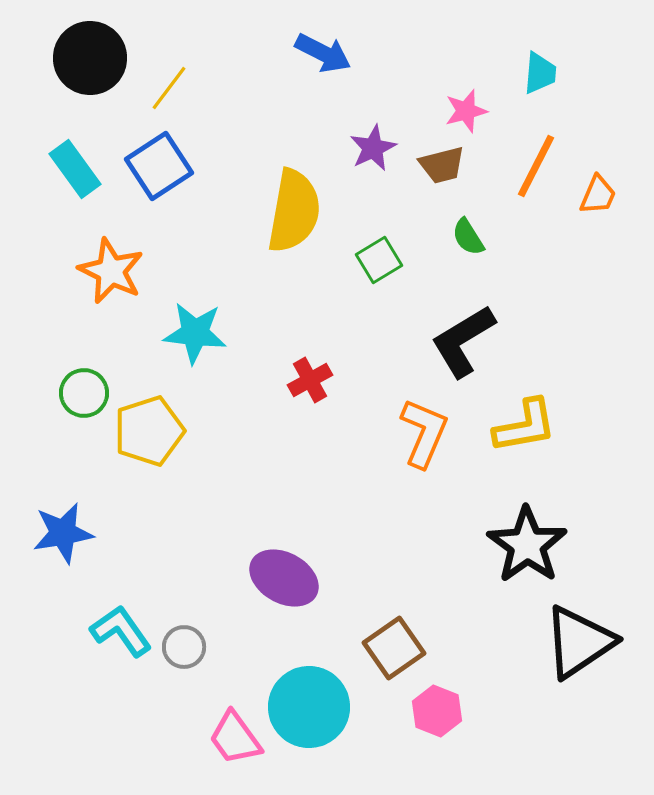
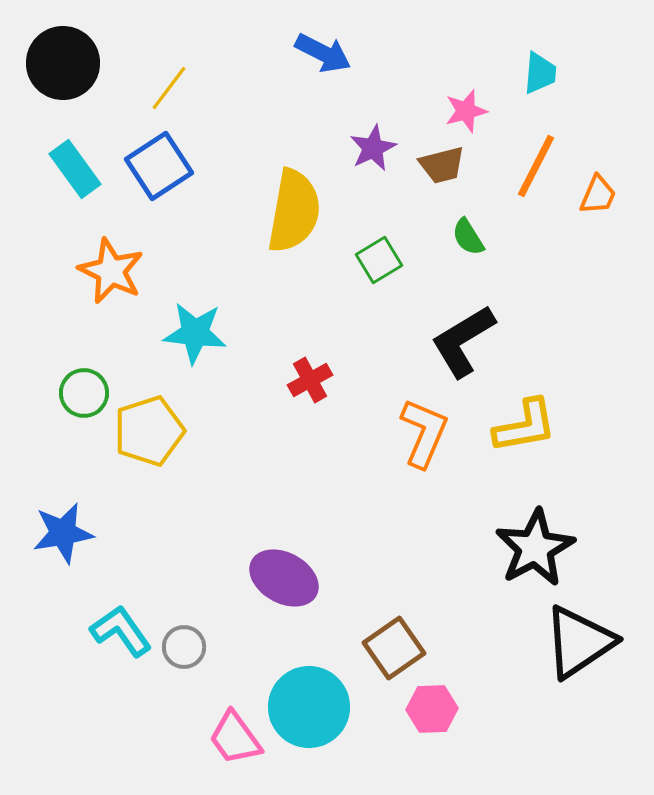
black circle: moved 27 px left, 5 px down
black star: moved 8 px right, 3 px down; rotated 8 degrees clockwise
pink hexagon: moved 5 px left, 2 px up; rotated 24 degrees counterclockwise
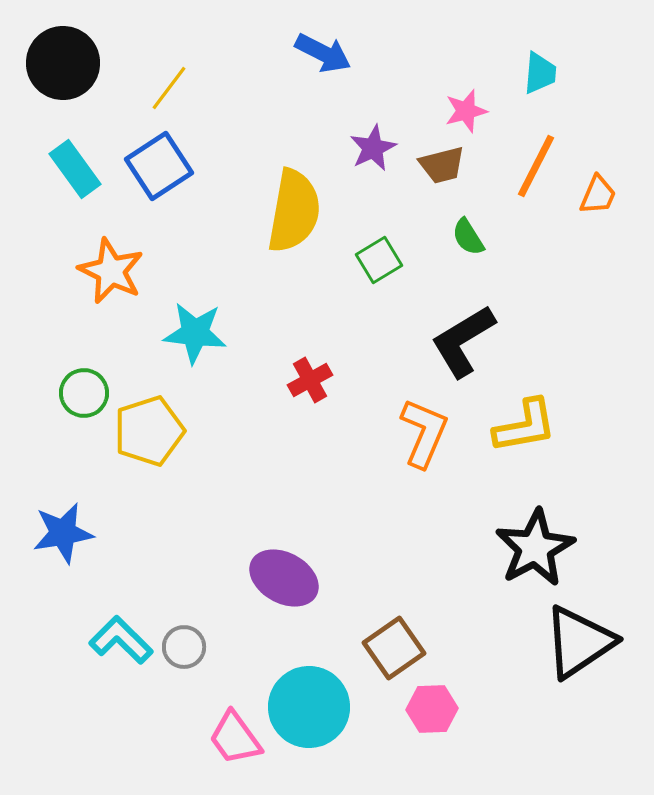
cyan L-shape: moved 9 px down; rotated 10 degrees counterclockwise
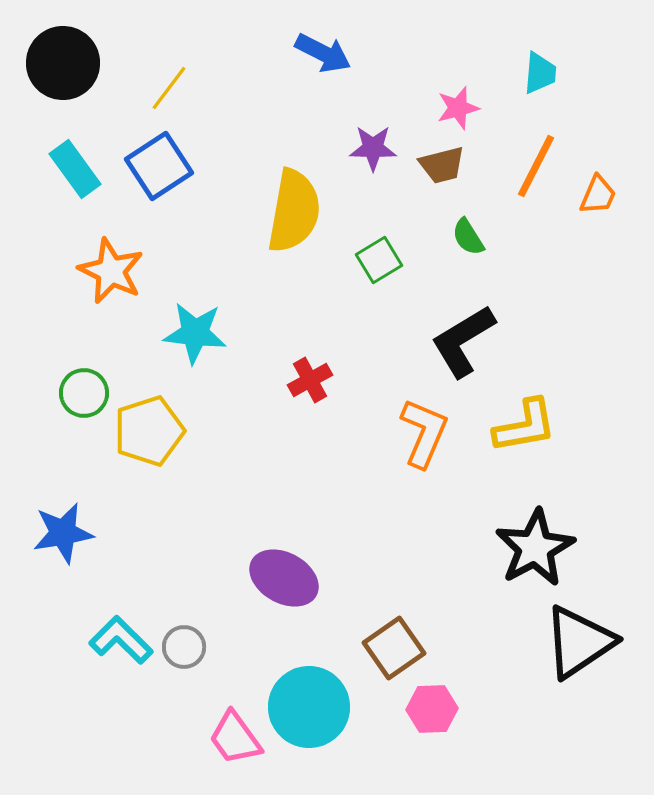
pink star: moved 8 px left, 3 px up
purple star: rotated 27 degrees clockwise
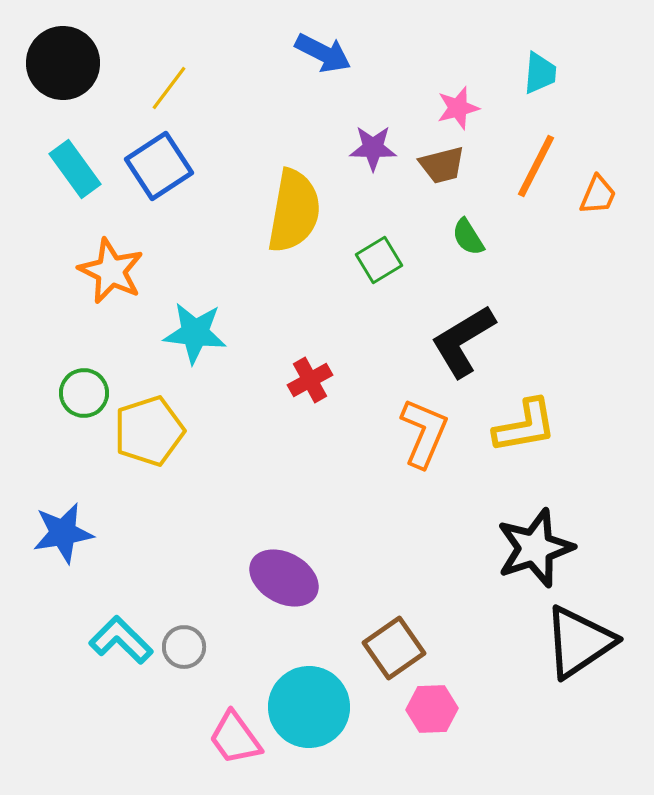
black star: rotated 10 degrees clockwise
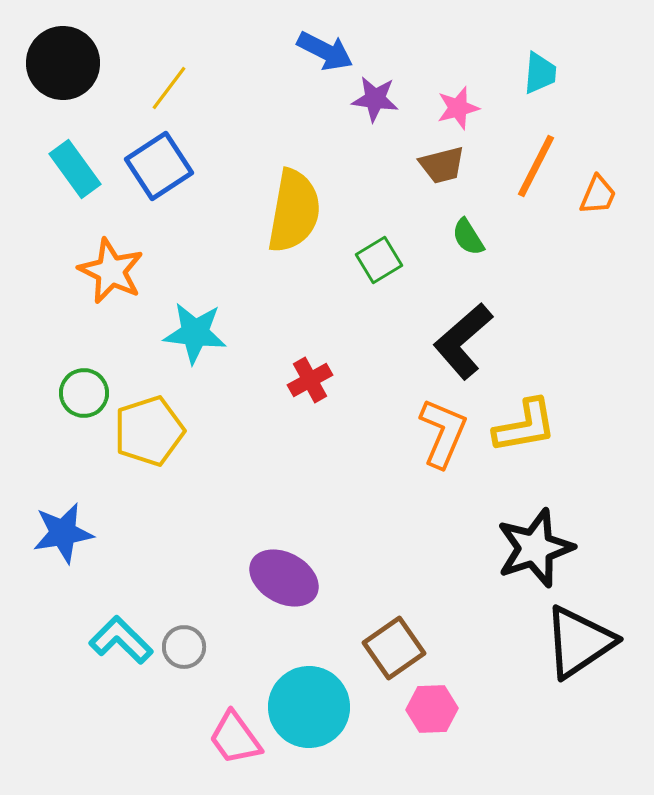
blue arrow: moved 2 px right, 2 px up
purple star: moved 2 px right, 49 px up; rotated 6 degrees clockwise
black L-shape: rotated 10 degrees counterclockwise
orange L-shape: moved 19 px right
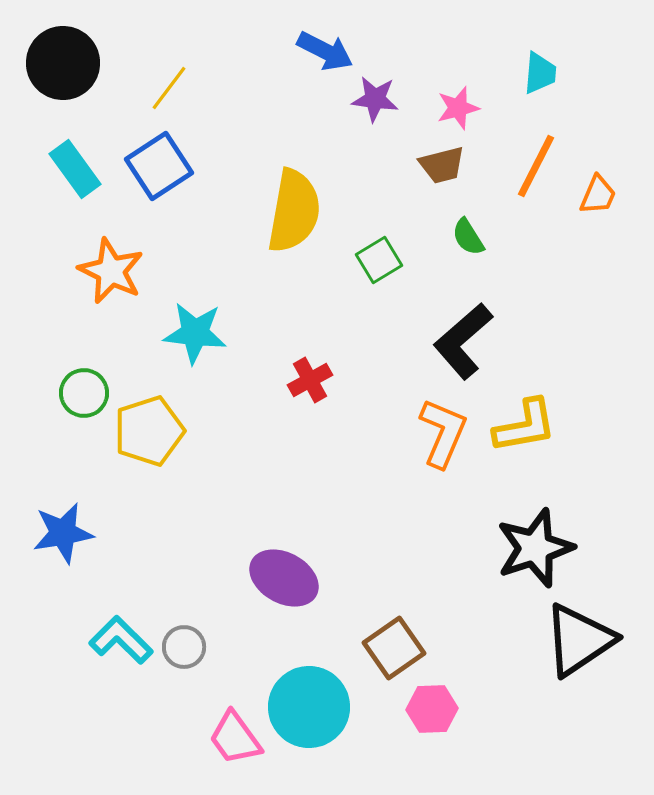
black triangle: moved 2 px up
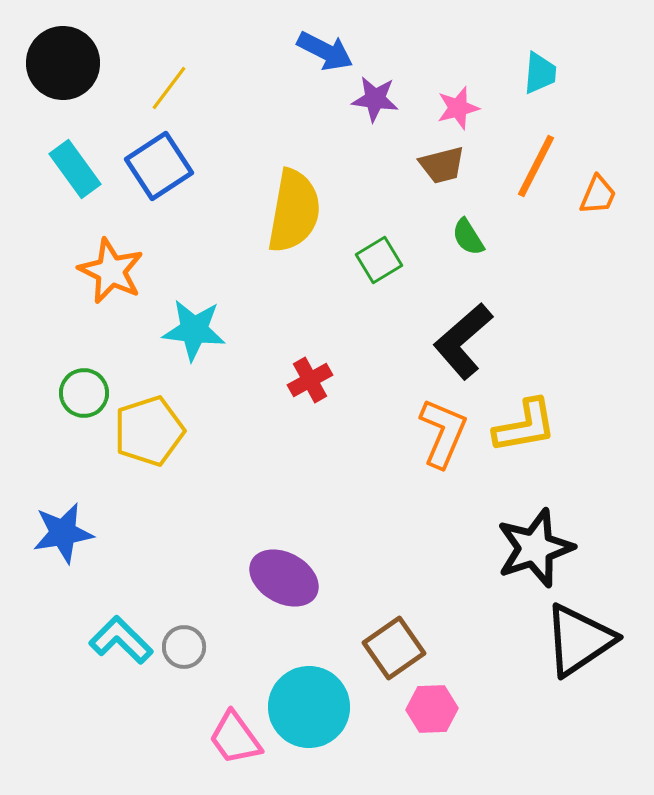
cyan star: moved 1 px left, 3 px up
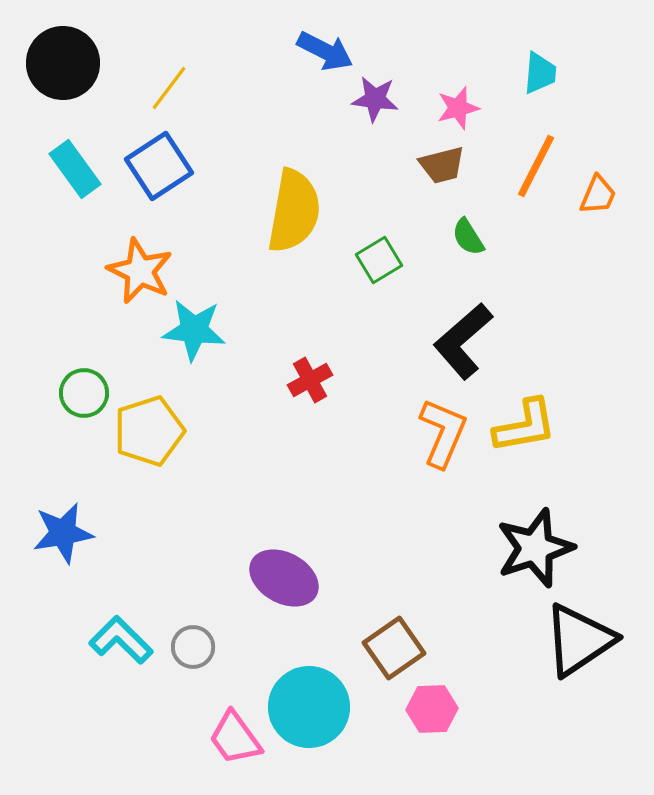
orange star: moved 29 px right
gray circle: moved 9 px right
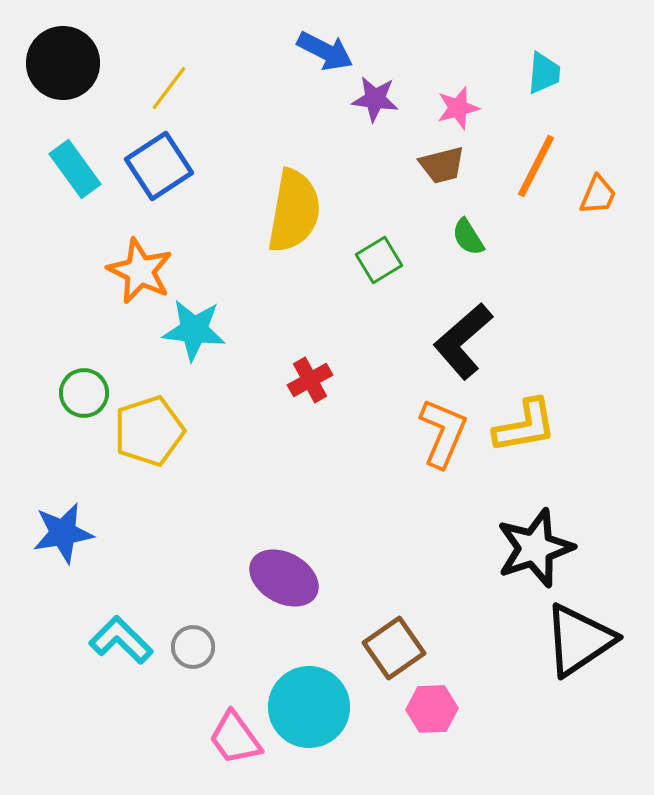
cyan trapezoid: moved 4 px right
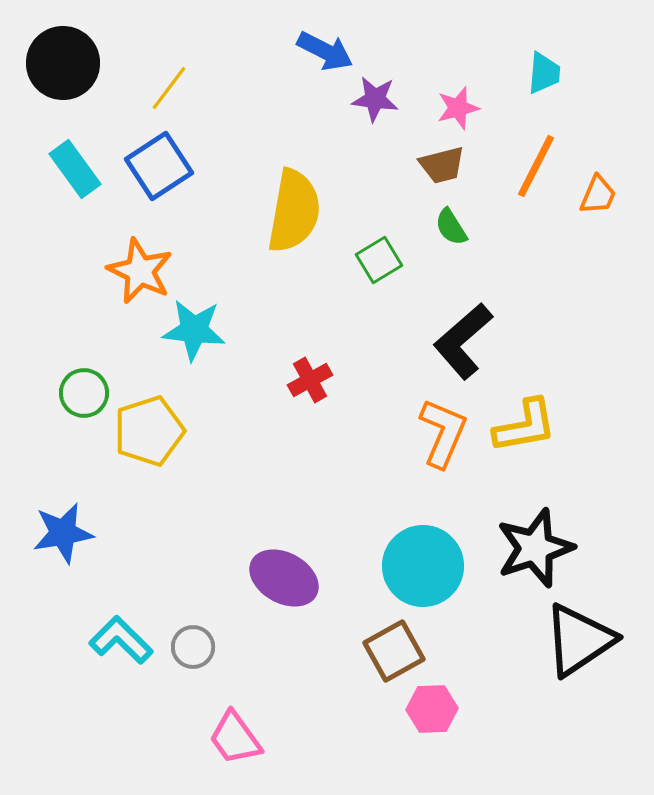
green semicircle: moved 17 px left, 10 px up
brown square: moved 3 px down; rotated 6 degrees clockwise
cyan circle: moved 114 px right, 141 px up
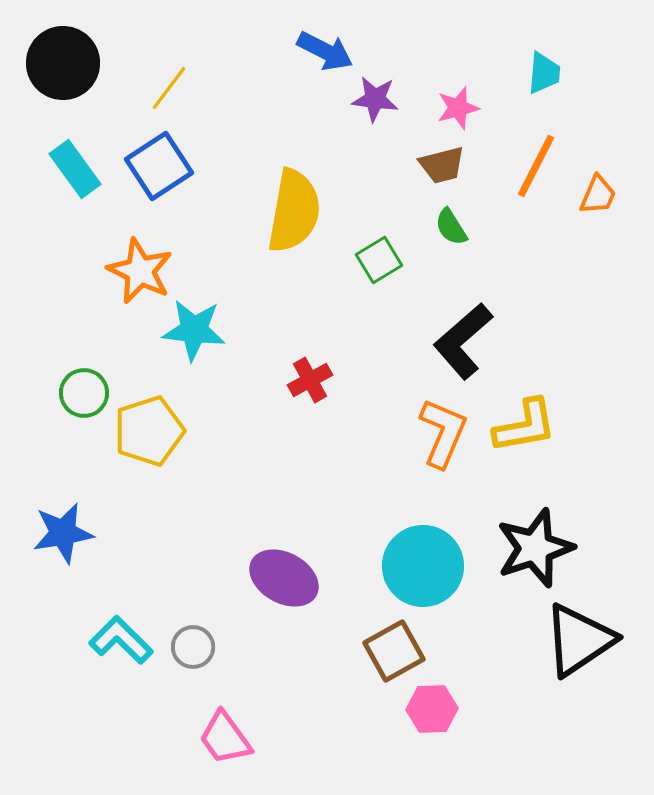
pink trapezoid: moved 10 px left
